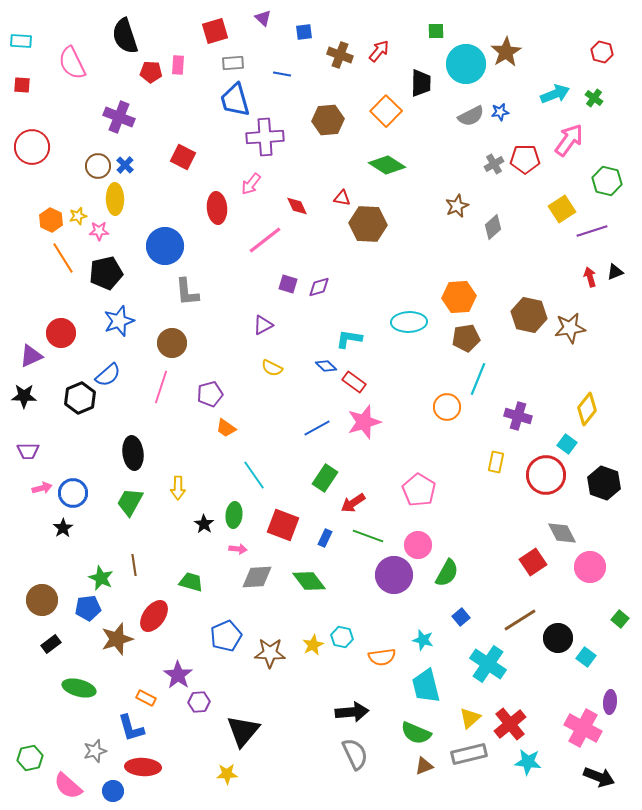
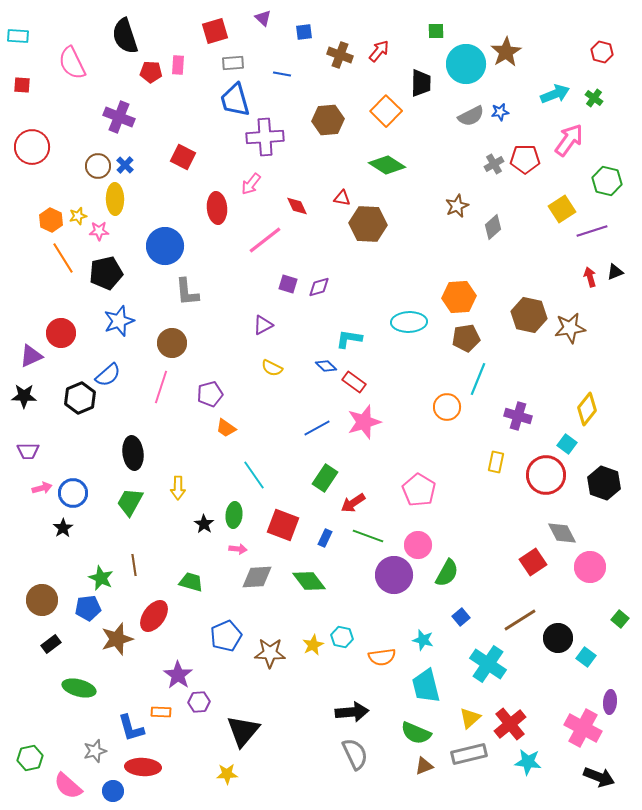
cyan rectangle at (21, 41): moved 3 px left, 5 px up
orange rectangle at (146, 698): moved 15 px right, 14 px down; rotated 24 degrees counterclockwise
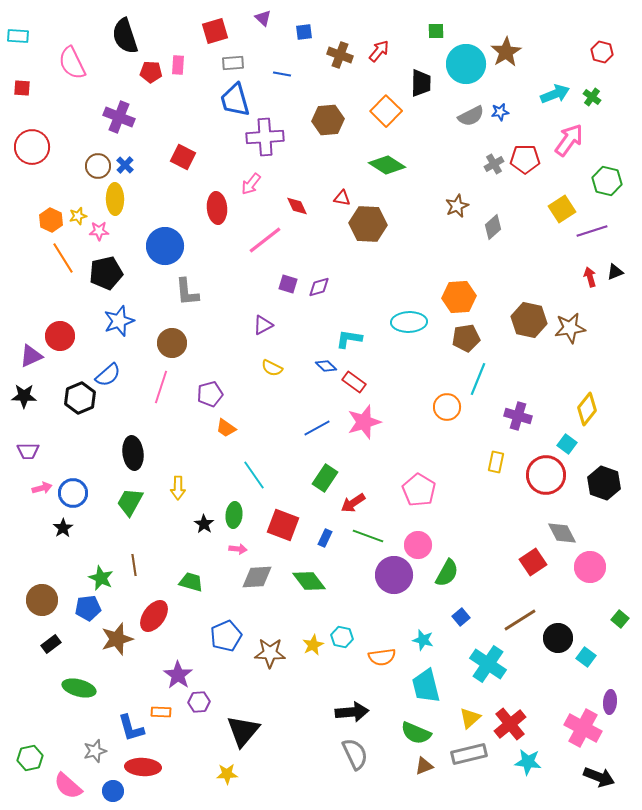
red square at (22, 85): moved 3 px down
green cross at (594, 98): moved 2 px left, 1 px up
brown hexagon at (529, 315): moved 5 px down
red circle at (61, 333): moved 1 px left, 3 px down
